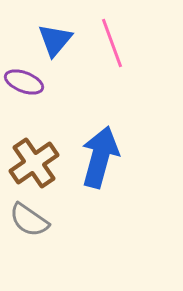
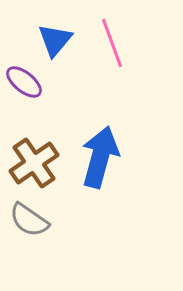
purple ellipse: rotated 18 degrees clockwise
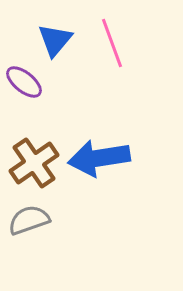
blue arrow: moved 1 px left, 1 px down; rotated 114 degrees counterclockwise
gray semicircle: rotated 126 degrees clockwise
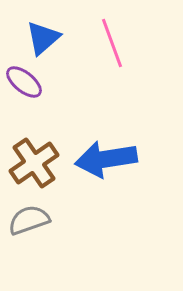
blue triangle: moved 12 px left, 2 px up; rotated 9 degrees clockwise
blue arrow: moved 7 px right, 1 px down
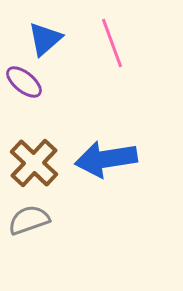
blue triangle: moved 2 px right, 1 px down
brown cross: rotated 12 degrees counterclockwise
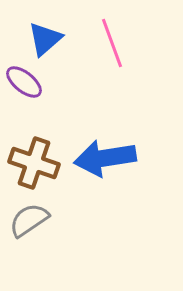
blue arrow: moved 1 px left, 1 px up
brown cross: rotated 24 degrees counterclockwise
gray semicircle: rotated 15 degrees counterclockwise
